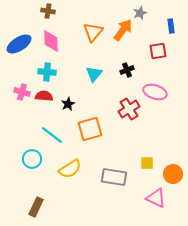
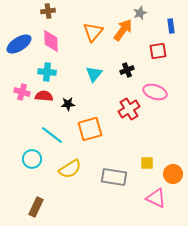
brown cross: rotated 16 degrees counterclockwise
black star: rotated 24 degrees clockwise
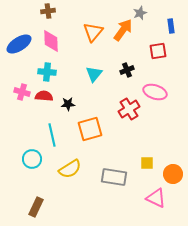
cyan line: rotated 40 degrees clockwise
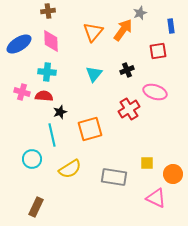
black star: moved 8 px left, 8 px down; rotated 16 degrees counterclockwise
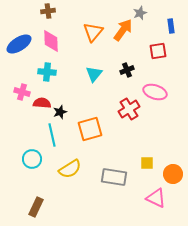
red semicircle: moved 2 px left, 7 px down
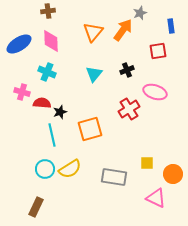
cyan cross: rotated 18 degrees clockwise
cyan circle: moved 13 px right, 10 px down
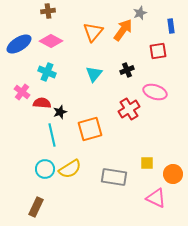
pink diamond: rotated 60 degrees counterclockwise
pink cross: rotated 21 degrees clockwise
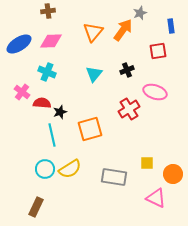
pink diamond: rotated 30 degrees counterclockwise
